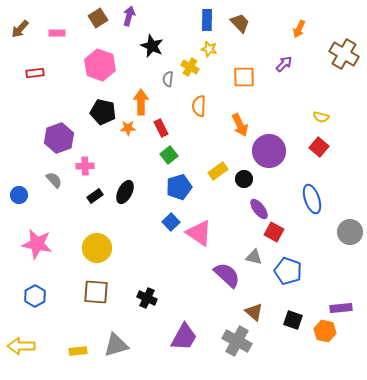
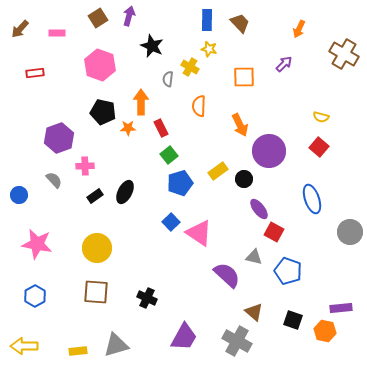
blue pentagon at (179, 187): moved 1 px right, 4 px up
yellow arrow at (21, 346): moved 3 px right
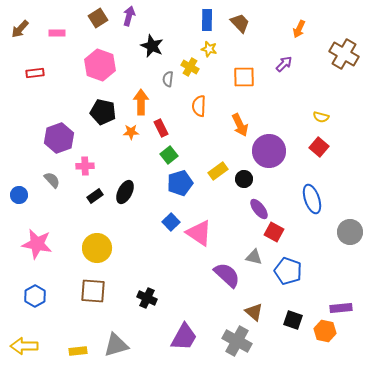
orange star at (128, 128): moved 3 px right, 4 px down
gray semicircle at (54, 180): moved 2 px left
brown square at (96, 292): moved 3 px left, 1 px up
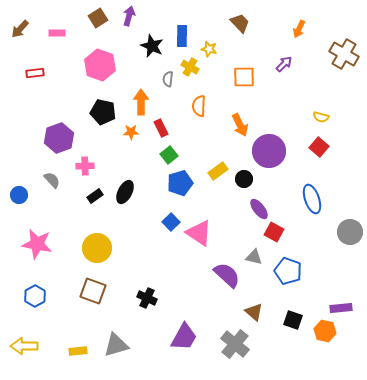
blue rectangle at (207, 20): moved 25 px left, 16 px down
brown square at (93, 291): rotated 16 degrees clockwise
gray cross at (237, 341): moved 2 px left, 3 px down; rotated 12 degrees clockwise
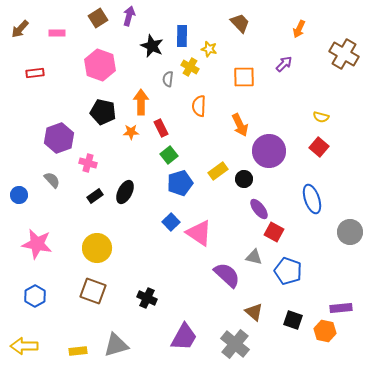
pink cross at (85, 166): moved 3 px right, 3 px up; rotated 18 degrees clockwise
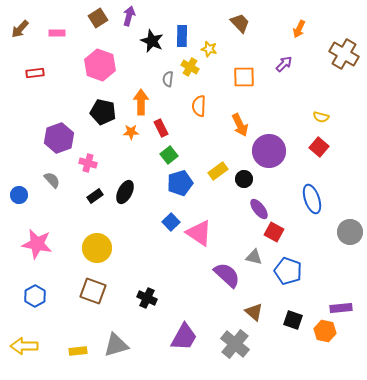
black star at (152, 46): moved 5 px up
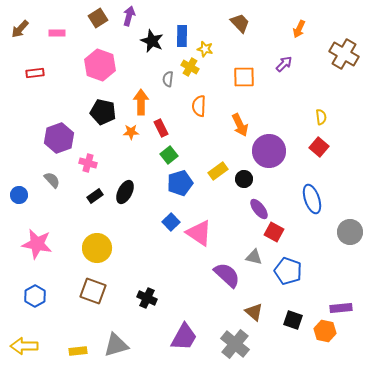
yellow star at (209, 49): moved 4 px left
yellow semicircle at (321, 117): rotated 112 degrees counterclockwise
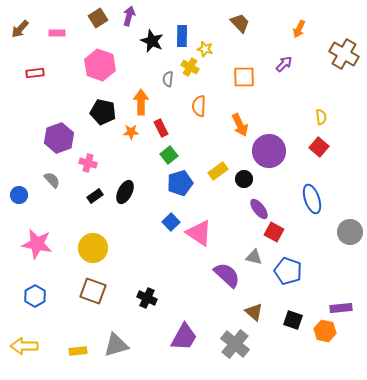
yellow circle at (97, 248): moved 4 px left
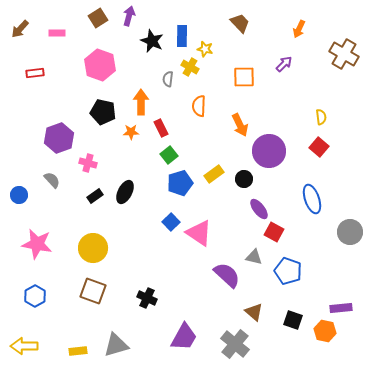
yellow rectangle at (218, 171): moved 4 px left, 3 px down
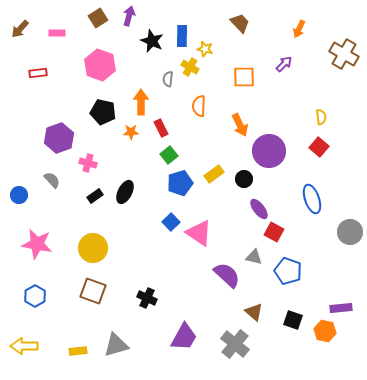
red rectangle at (35, 73): moved 3 px right
